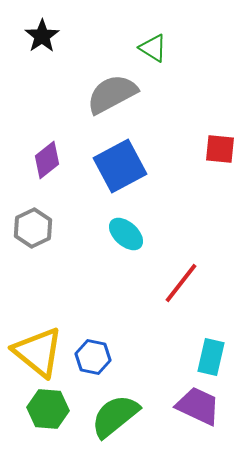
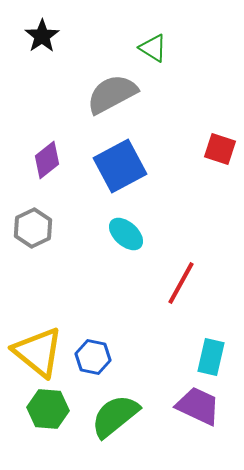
red square: rotated 12 degrees clockwise
red line: rotated 9 degrees counterclockwise
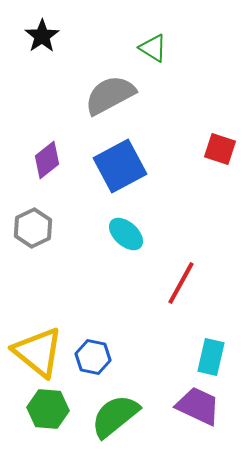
gray semicircle: moved 2 px left, 1 px down
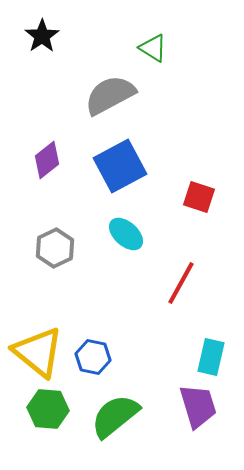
red square: moved 21 px left, 48 px down
gray hexagon: moved 22 px right, 20 px down
purple trapezoid: rotated 48 degrees clockwise
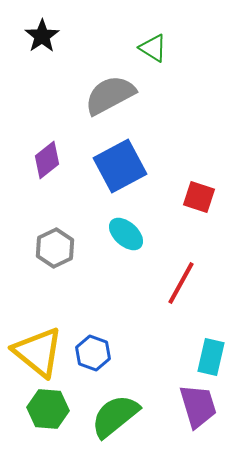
blue hexagon: moved 4 px up; rotated 8 degrees clockwise
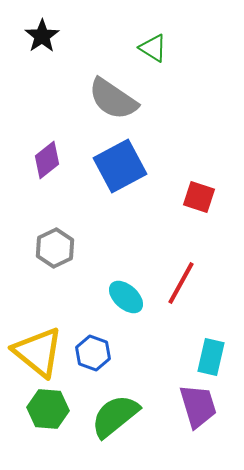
gray semicircle: moved 3 px right, 4 px down; rotated 118 degrees counterclockwise
cyan ellipse: moved 63 px down
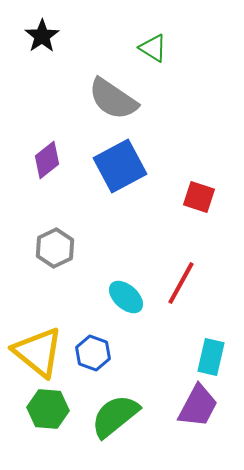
purple trapezoid: rotated 45 degrees clockwise
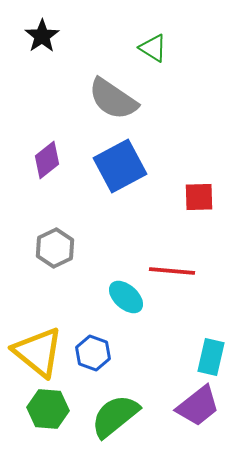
red square: rotated 20 degrees counterclockwise
red line: moved 9 px left, 12 px up; rotated 66 degrees clockwise
purple trapezoid: rotated 24 degrees clockwise
